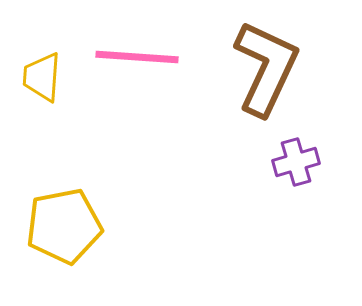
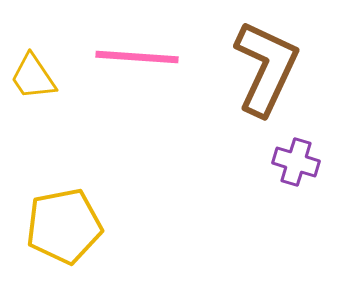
yellow trapezoid: moved 9 px left; rotated 38 degrees counterclockwise
purple cross: rotated 33 degrees clockwise
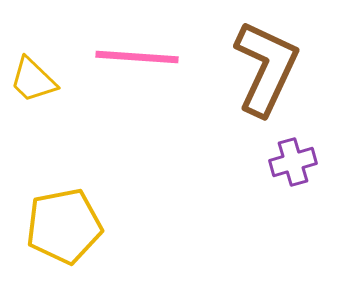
yellow trapezoid: moved 3 px down; rotated 12 degrees counterclockwise
purple cross: moved 3 px left; rotated 33 degrees counterclockwise
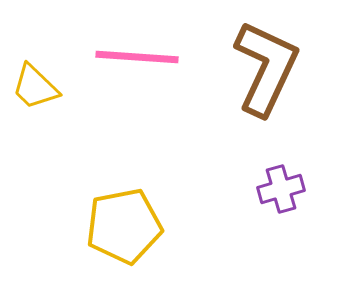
yellow trapezoid: moved 2 px right, 7 px down
purple cross: moved 12 px left, 27 px down
yellow pentagon: moved 60 px right
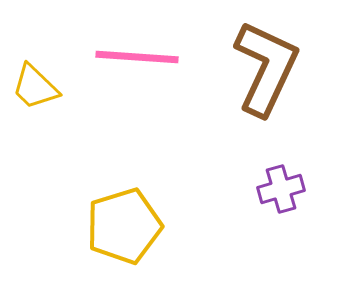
yellow pentagon: rotated 6 degrees counterclockwise
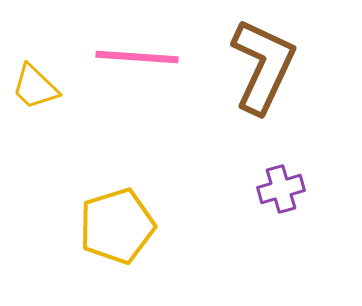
brown L-shape: moved 3 px left, 2 px up
yellow pentagon: moved 7 px left
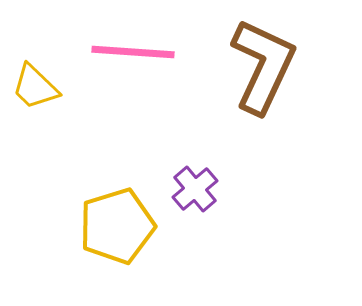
pink line: moved 4 px left, 5 px up
purple cross: moved 86 px left; rotated 24 degrees counterclockwise
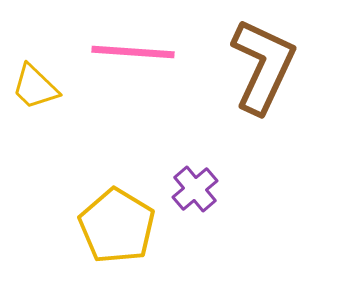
yellow pentagon: rotated 24 degrees counterclockwise
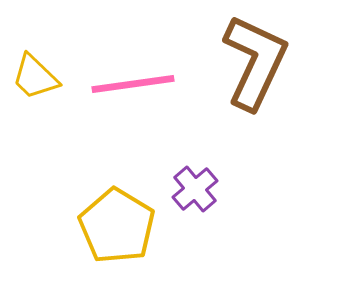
pink line: moved 32 px down; rotated 12 degrees counterclockwise
brown L-shape: moved 8 px left, 4 px up
yellow trapezoid: moved 10 px up
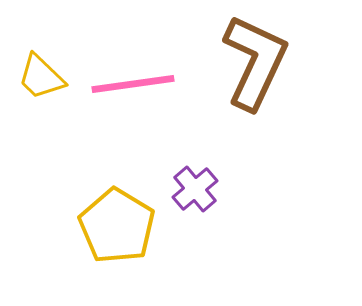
yellow trapezoid: moved 6 px right
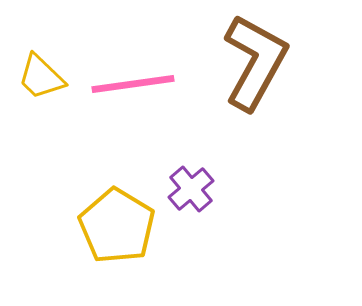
brown L-shape: rotated 4 degrees clockwise
purple cross: moved 4 px left
